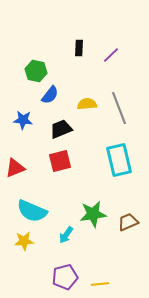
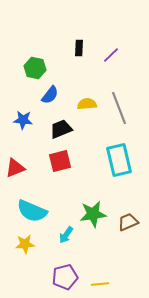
green hexagon: moved 1 px left, 3 px up
yellow star: moved 1 px right, 3 px down
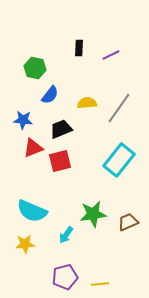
purple line: rotated 18 degrees clockwise
yellow semicircle: moved 1 px up
gray line: rotated 56 degrees clockwise
cyan rectangle: rotated 52 degrees clockwise
red triangle: moved 18 px right, 20 px up
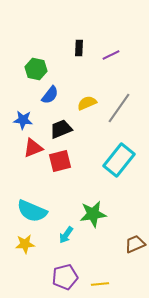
green hexagon: moved 1 px right, 1 px down
yellow semicircle: rotated 18 degrees counterclockwise
brown trapezoid: moved 7 px right, 22 px down
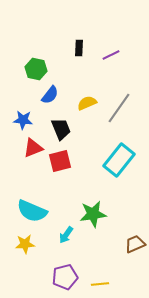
black trapezoid: rotated 90 degrees clockwise
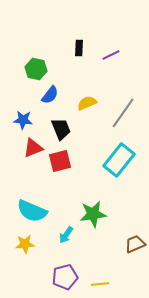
gray line: moved 4 px right, 5 px down
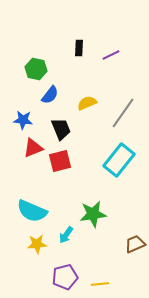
yellow star: moved 12 px right
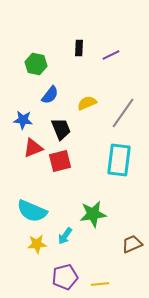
green hexagon: moved 5 px up
cyan rectangle: rotated 32 degrees counterclockwise
cyan arrow: moved 1 px left, 1 px down
brown trapezoid: moved 3 px left
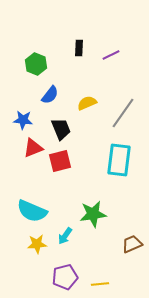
green hexagon: rotated 10 degrees clockwise
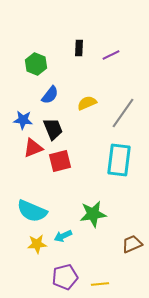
black trapezoid: moved 8 px left
cyan arrow: moved 2 px left; rotated 30 degrees clockwise
